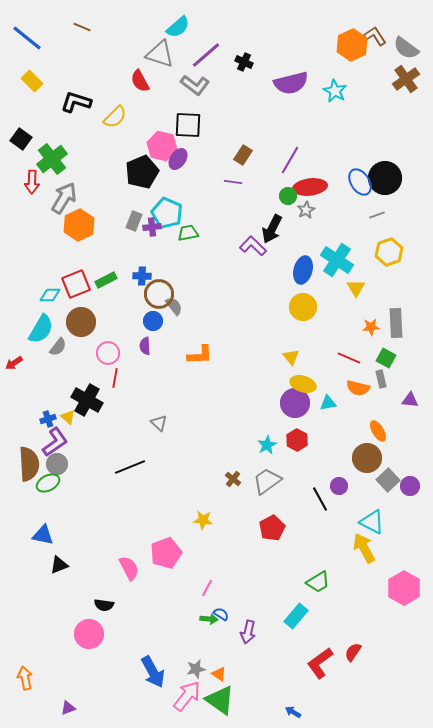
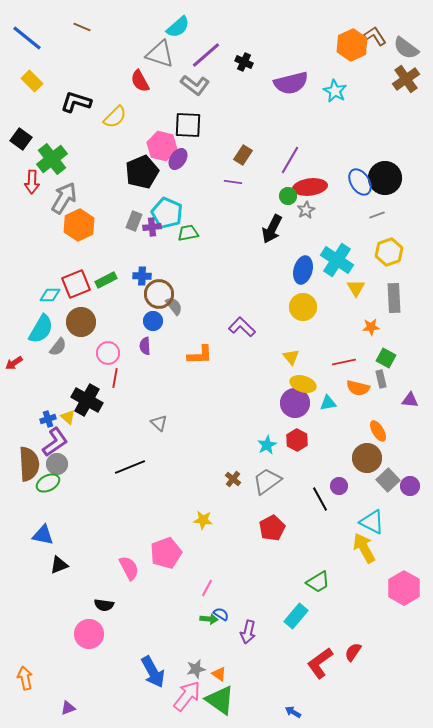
purple L-shape at (253, 246): moved 11 px left, 81 px down
gray rectangle at (396, 323): moved 2 px left, 25 px up
red line at (349, 358): moved 5 px left, 4 px down; rotated 35 degrees counterclockwise
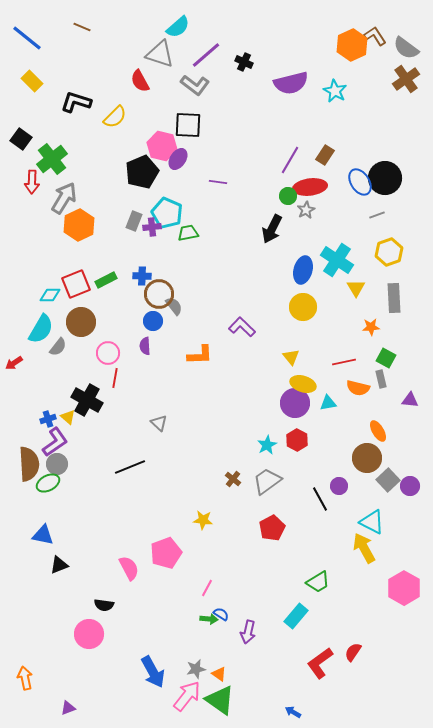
brown rectangle at (243, 155): moved 82 px right
purple line at (233, 182): moved 15 px left
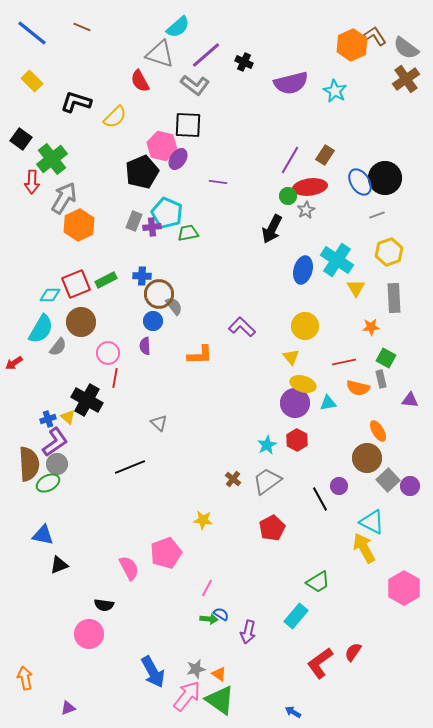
blue line at (27, 38): moved 5 px right, 5 px up
yellow circle at (303, 307): moved 2 px right, 19 px down
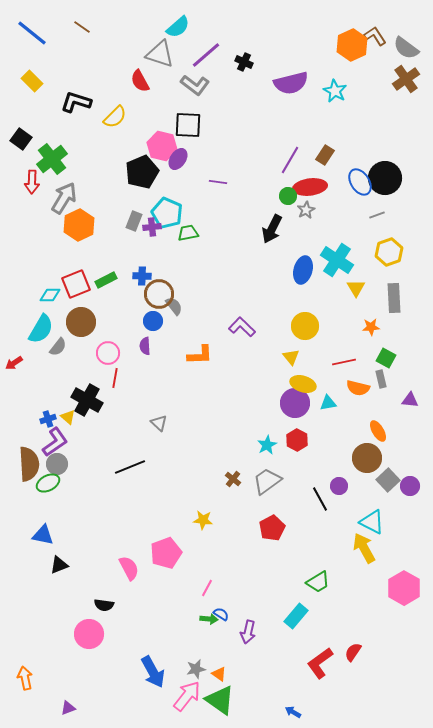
brown line at (82, 27): rotated 12 degrees clockwise
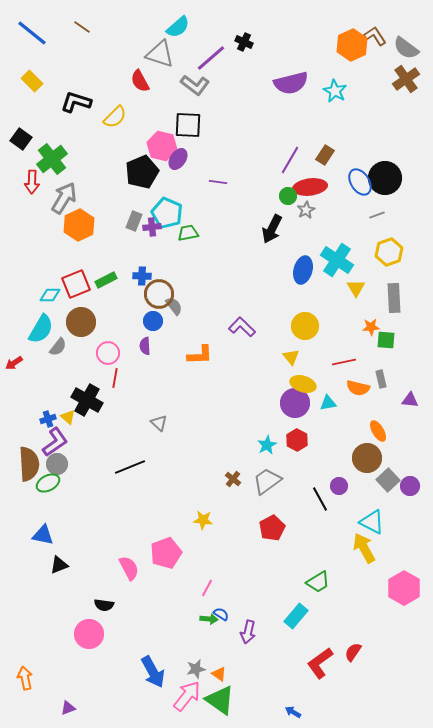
purple line at (206, 55): moved 5 px right, 3 px down
black cross at (244, 62): moved 20 px up
green square at (386, 358): moved 18 px up; rotated 24 degrees counterclockwise
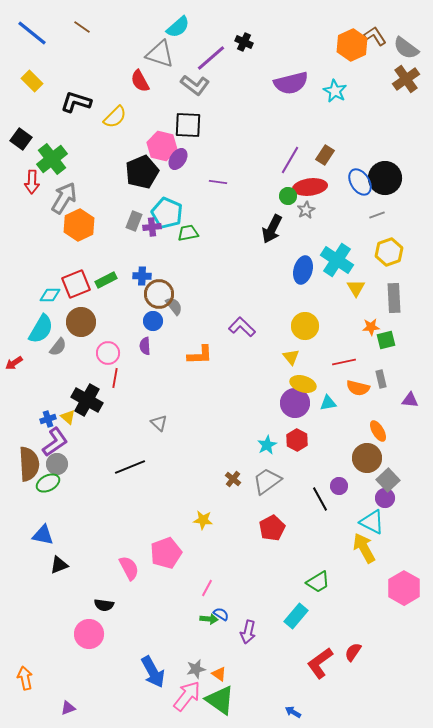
green square at (386, 340): rotated 18 degrees counterclockwise
purple circle at (410, 486): moved 25 px left, 12 px down
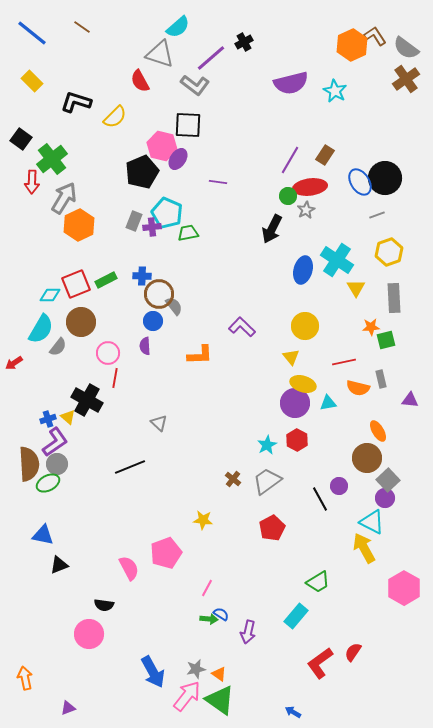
black cross at (244, 42): rotated 36 degrees clockwise
